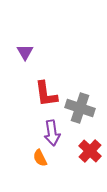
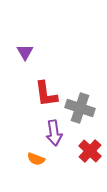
purple arrow: moved 2 px right
orange semicircle: moved 4 px left, 1 px down; rotated 42 degrees counterclockwise
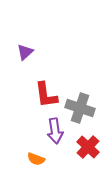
purple triangle: rotated 18 degrees clockwise
red L-shape: moved 1 px down
purple arrow: moved 1 px right, 2 px up
red cross: moved 2 px left, 4 px up
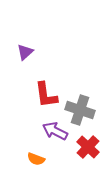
gray cross: moved 2 px down
purple arrow: rotated 125 degrees clockwise
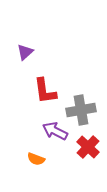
red L-shape: moved 1 px left, 4 px up
gray cross: moved 1 px right; rotated 28 degrees counterclockwise
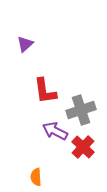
purple triangle: moved 8 px up
gray cross: rotated 8 degrees counterclockwise
red cross: moved 5 px left
orange semicircle: moved 18 px down; rotated 66 degrees clockwise
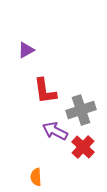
purple triangle: moved 1 px right, 6 px down; rotated 12 degrees clockwise
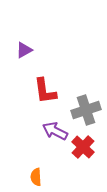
purple triangle: moved 2 px left
gray cross: moved 5 px right
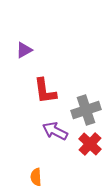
red cross: moved 7 px right, 3 px up
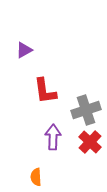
purple arrow: moved 2 px left, 6 px down; rotated 65 degrees clockwise
red cross: moved 2 px up
